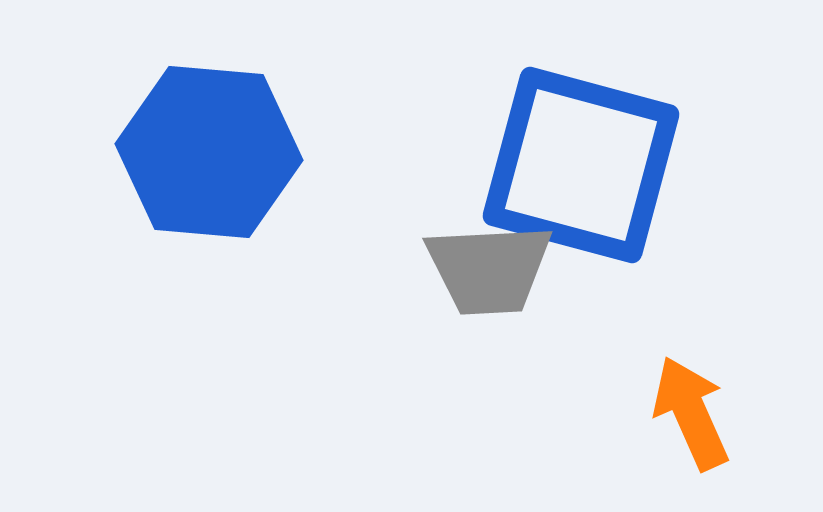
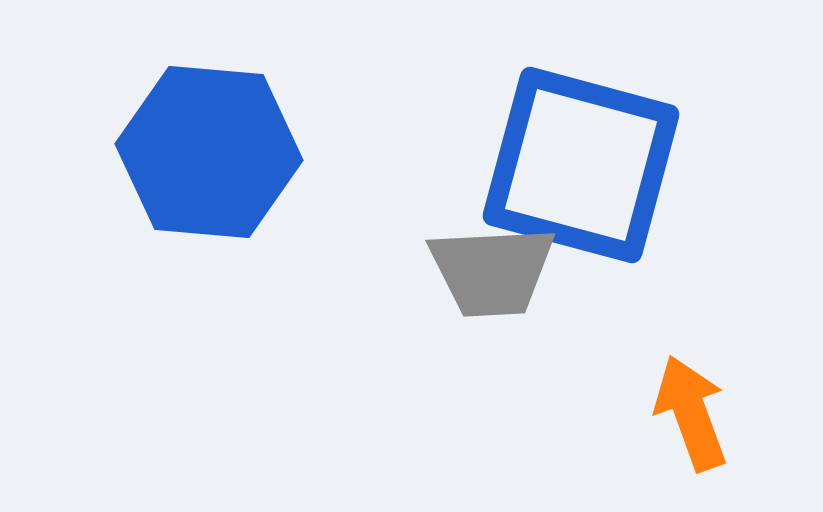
gray trapezoid: moved 3 px right, 2 px down
orange arrow: rotated 4 degrees clockwise
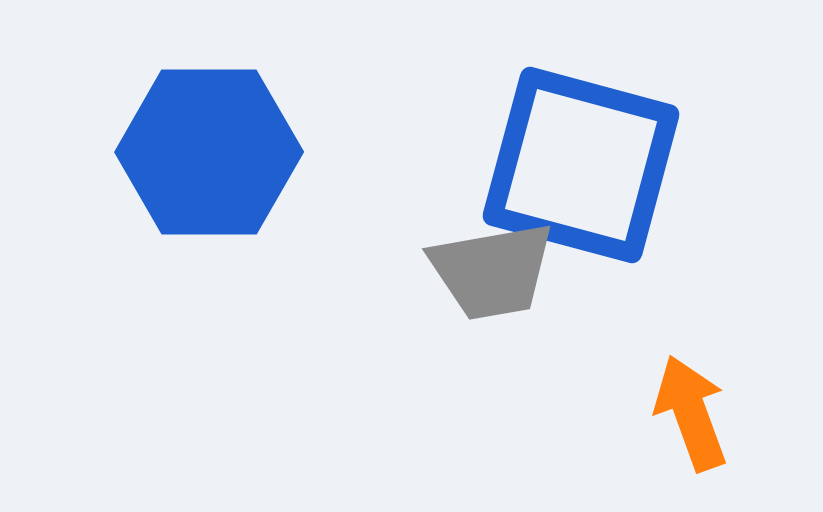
blue hexagon: rotated 5 degrees counterclockwise
gray trapezoid: rotated 7 degrees counterclockwise
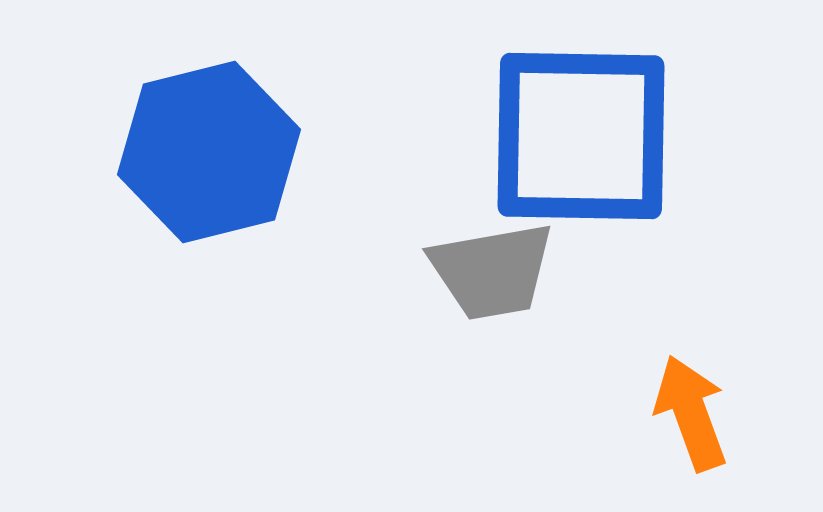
blue hexagon: rotated 14 degrees counterclockwise
blue square: moved 29 px up; rotated 14 degrees counterclockwise
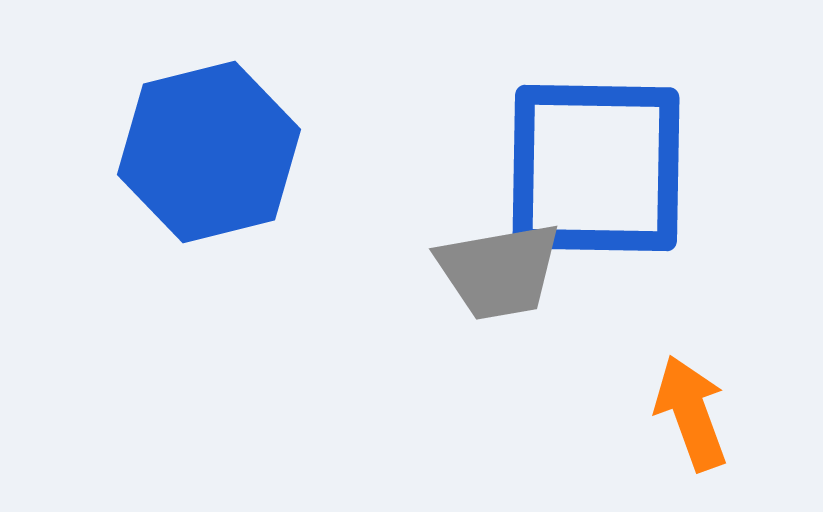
blue square: moved 15 px right, 32 px down
gray trapezoid: moved 7 px right
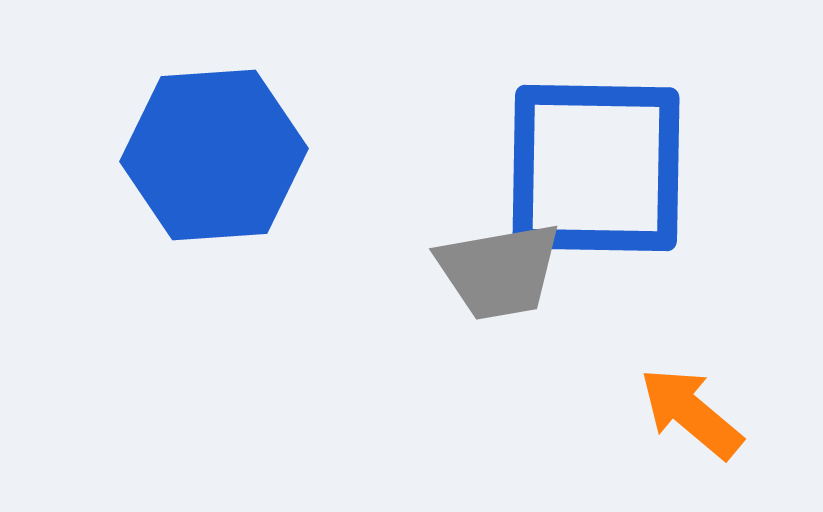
blue hexagon: moved 5 px right, 3 px down; rotated 10 degrees clockwise
orange arrow: rotated 30 degrees counterclockwise
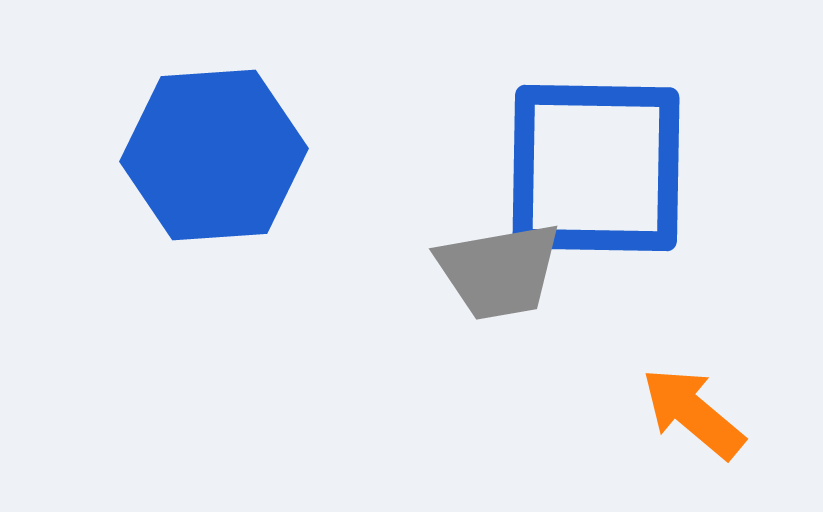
orange arrow: moved 2 px right
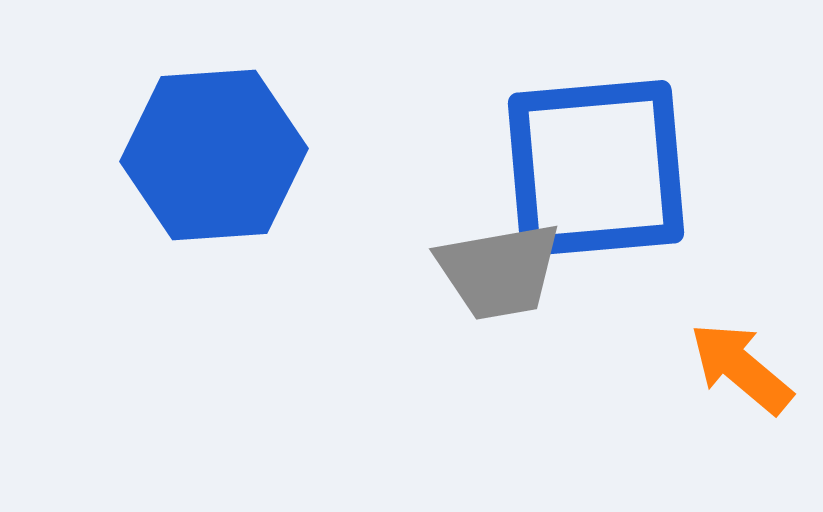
blue square: rotated 6 degrees counterclockwise
orange arrow: moved 48 px right, 45 px up
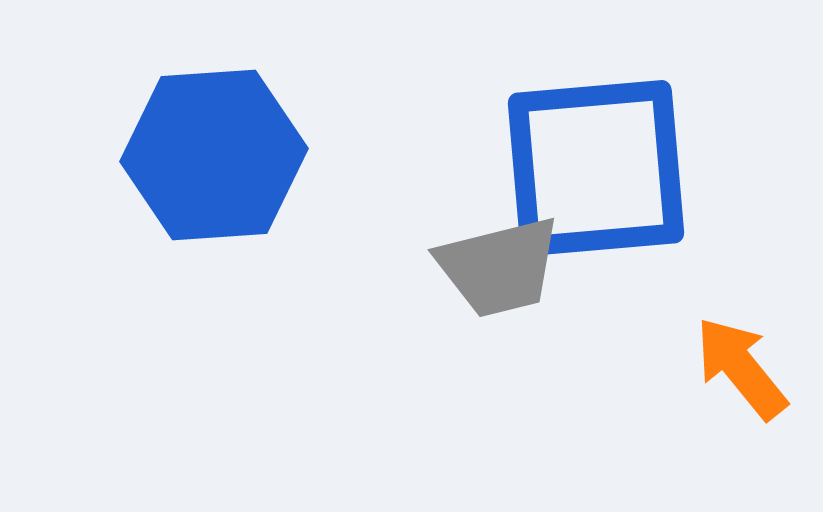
gray trapezoid: moved 4 px up; rotated 4 degrees counterclockwise
orange arrow: rotated 11 degrees clockwise
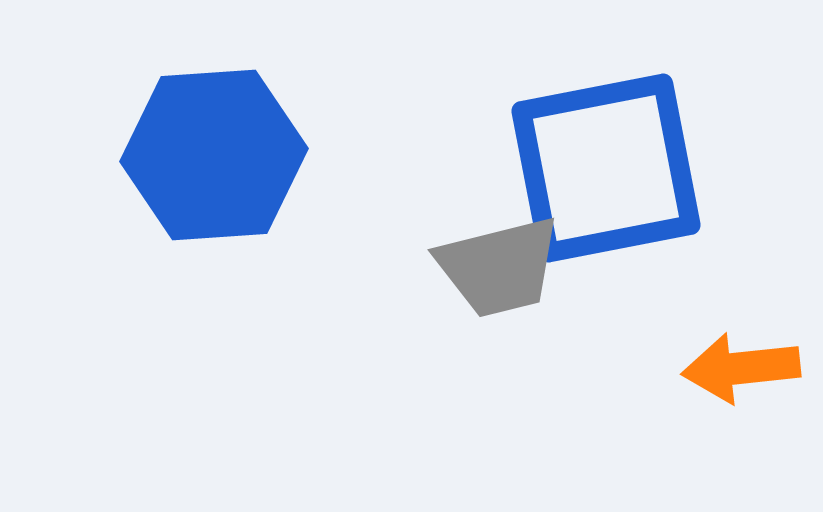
blue square: moved 10 px right; rotated 6 degrees counterclockwise
orange arrow: rotated 57 degrees counterclockwise
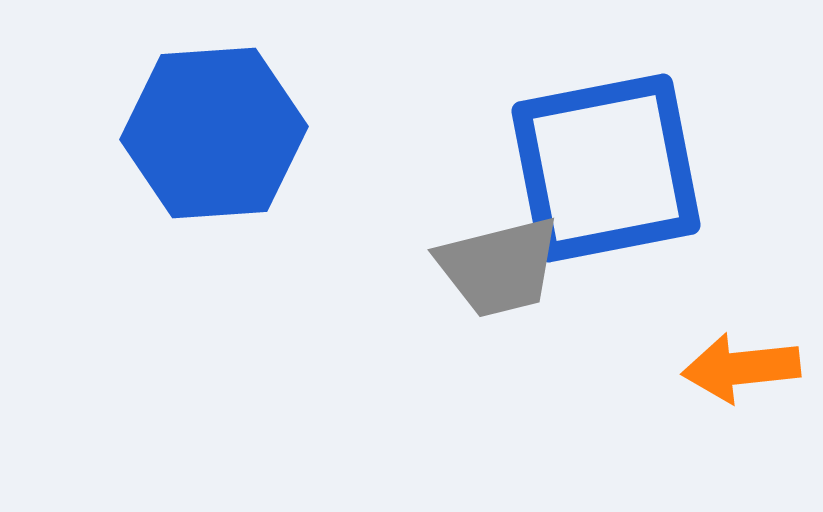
blue hexagon: moved 22 px up
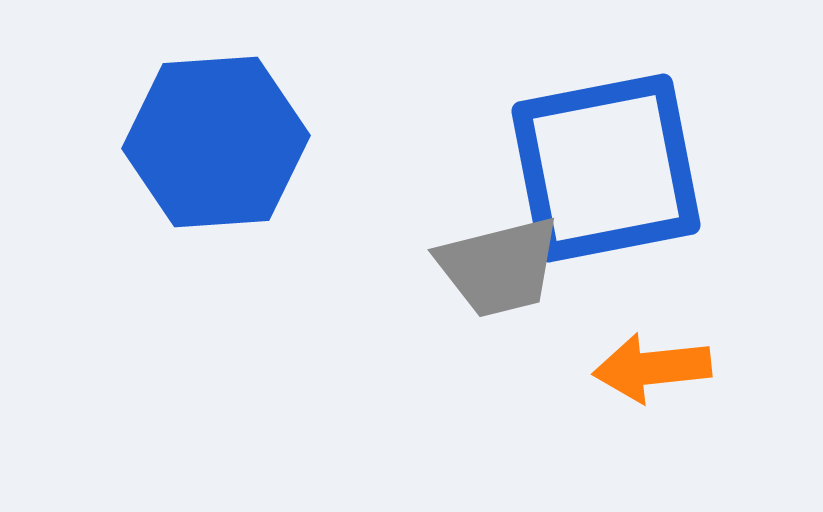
blue hexagon: moved 2 px right, 9 px down
orange arrow: moved 89 px left
